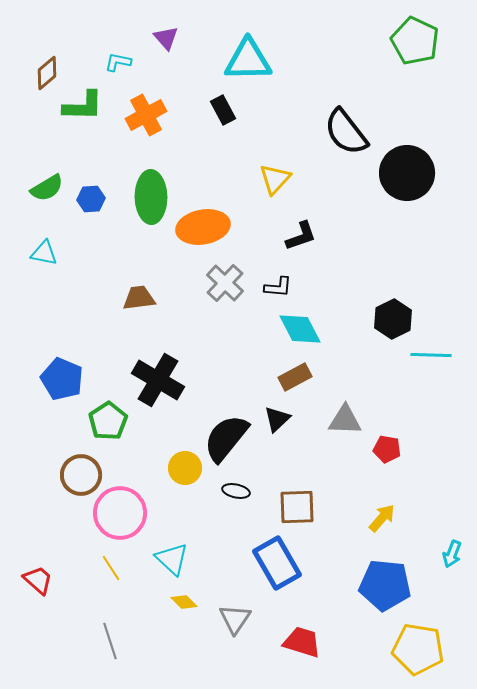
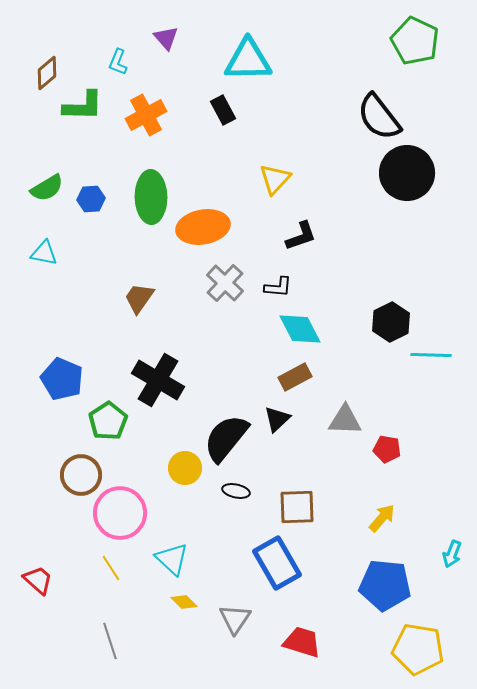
cyan L-shape at (118, 62): rotated 80 degrees counterclockwise
black semicircle at (346, 132): moved 33 px right, 15 px up
brown trapezoid at (139, 298): rotated 48 degrees counterclockwise
black hexagon at (393, 319): moved 2 px left, 3 px down
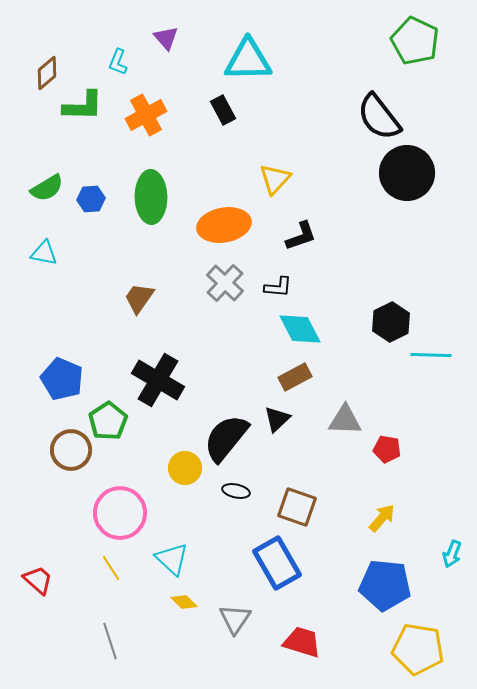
orange ellipse at (203, 227): moved 21 px right, 2 px up
brown circle at (81, 475): moved 10 px left, 25 px up
brown square at (297, 507): rotated 21 degrees clockwise
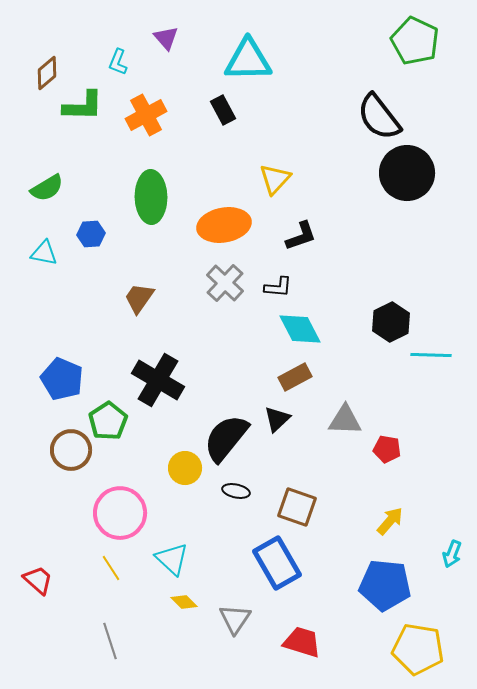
blue hexagon at (91, 199): moved 35 px down
yellow arrow at (382, 518): moved 8 px right, 3 px down
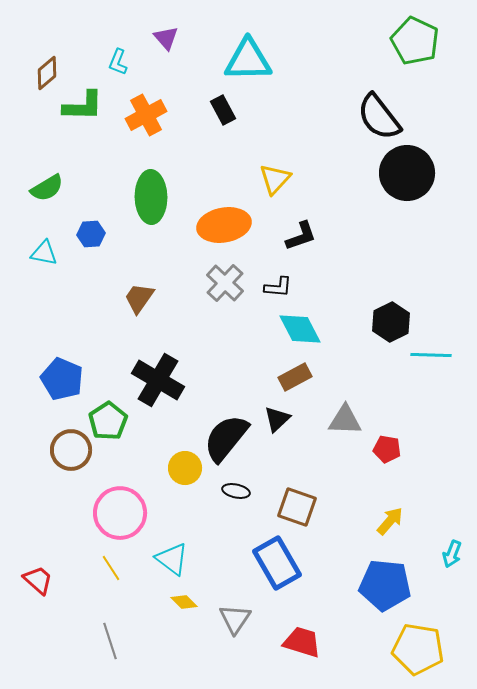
cyan triangle at (172, 559): rotated 6 degrees counterclockwise
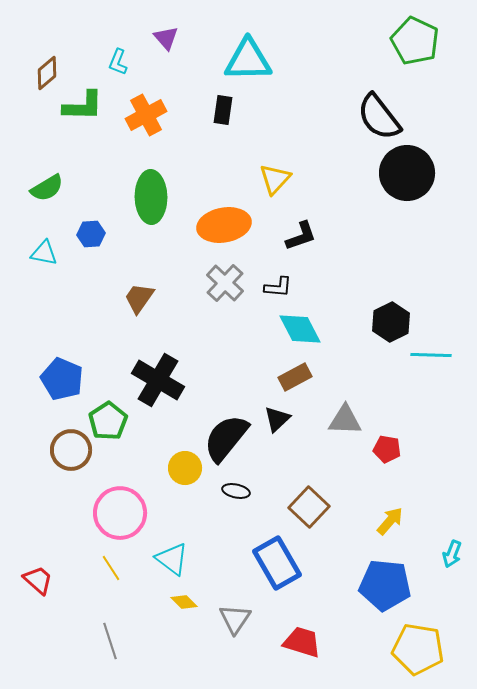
black rectangle at (223, 110): rotated 36 degrees clockwise
brown square at (297, 507): moved 12 px right; rotated 24 degrees clockwise
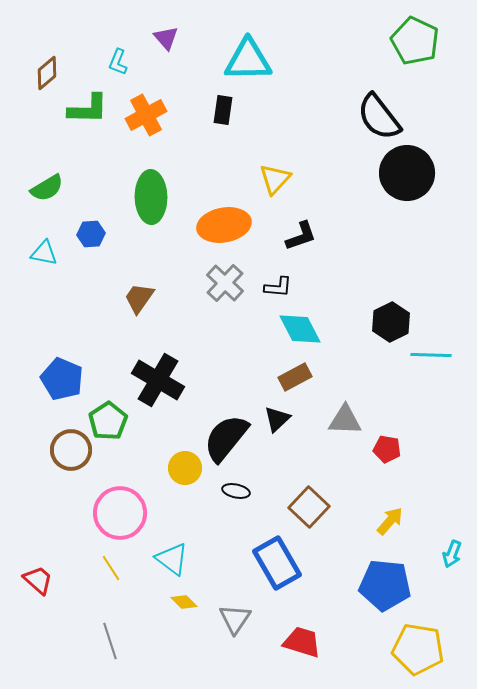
green L-shape at (83, 106): moved 5 px right, 3 px down
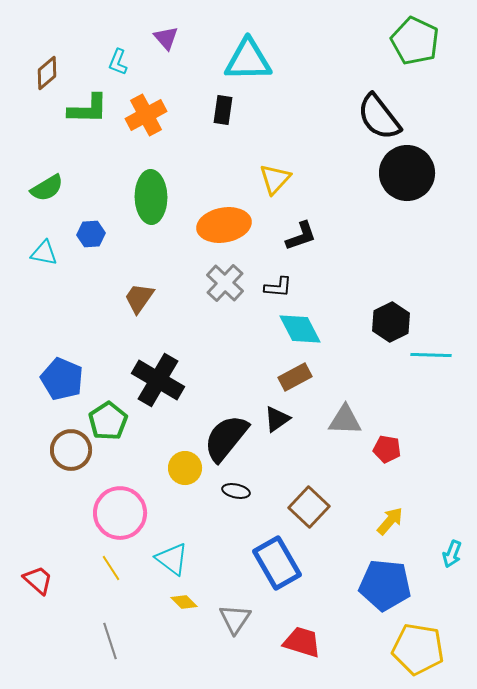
black triangle at (277, 419): rotated 8 degrees clockwise
